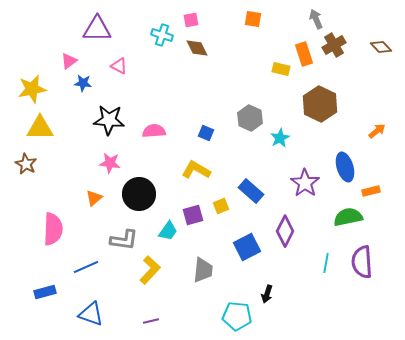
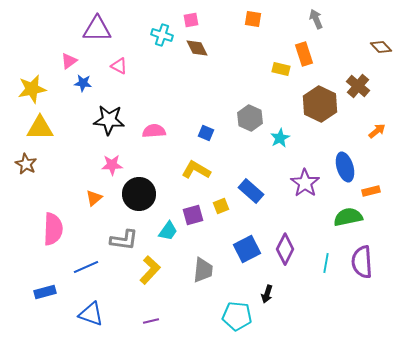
brown cross at (334, 45): moved 24 px right, 41 px down; rotated 20 degrees counterclockwise
pink star at (110, 163): moved 2 px right, 2 px down; rotated 10 degrees counterclockwise
purple diamond at (285, 231): moved 18 px down
blue square at (247, 247): moved 2 px down
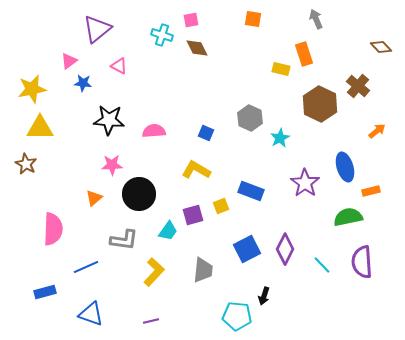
purple triangle at (97, 29): rotated 40 degrees counterclockwise
blue rectangle at (251, 191): rotated 20 degrees counterclockwise
cyan line at (326, 263): moved 4 px left, 2 px down; rotated 54 degrees counterclockwise
yellow L-shape at (150, 270): moved 4 px right, 2 px down
black arrow at (267, 294): moved 3 px left, 2 px down
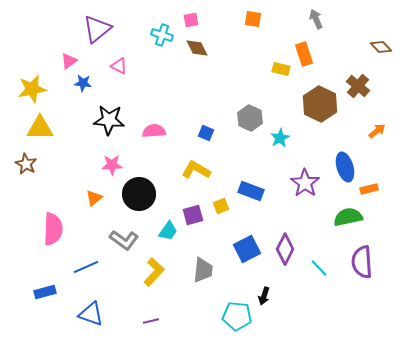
orange rectangle at (371, 191): moved 2 px left, 2 px up
gray L-shape at (124, 240): rotated 28 degrees clockwise
cyan line at (322, 265): moved 3 px left, 3 px down
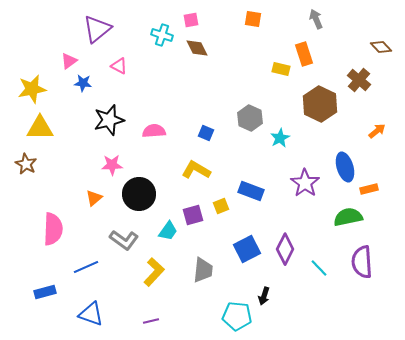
brown cross at (358, 86): moved 1 px right, 6 px up
black star at (109, 120): rotated 20 degrees counterclockwise
